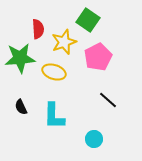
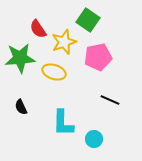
red semicircle: rotated 150 degrees clockwise
pink pentagon: rotated 16 degrees clockwise
black line: moved 2 px right; rotated 18 degrees counterclockwise
cyan L-shape: moved 9 px right, 7 px down
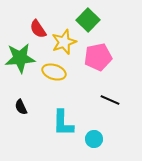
green square: rotated 10 degrees clockwise
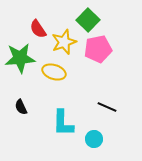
pink pentagon: moved 8 px up
black line: moved 3 px left, 7 px down
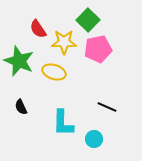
yellow star: rotated 20 degrees clockwise
green star: moved 1 px left, 3 px down; rotated 28 degrees clockwise
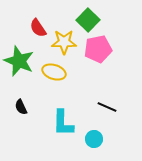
red semicircle: moved 1 px up
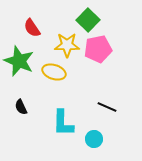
red semicircle: moved 6 px left
yellow star: moved 3 px right, 3 px down
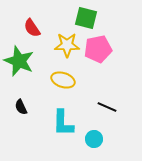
green square: moved 2 px left, 2 px up; rotated 30 degrees counterclockwise
yellow ellipse: moved 9 px right, 8 px down
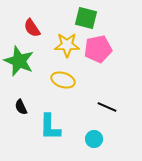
cyan L-shape: moved 13 px left, 4 px down
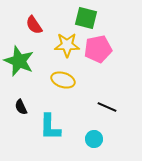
red semicircle: moved 2 px right, 3 px up
